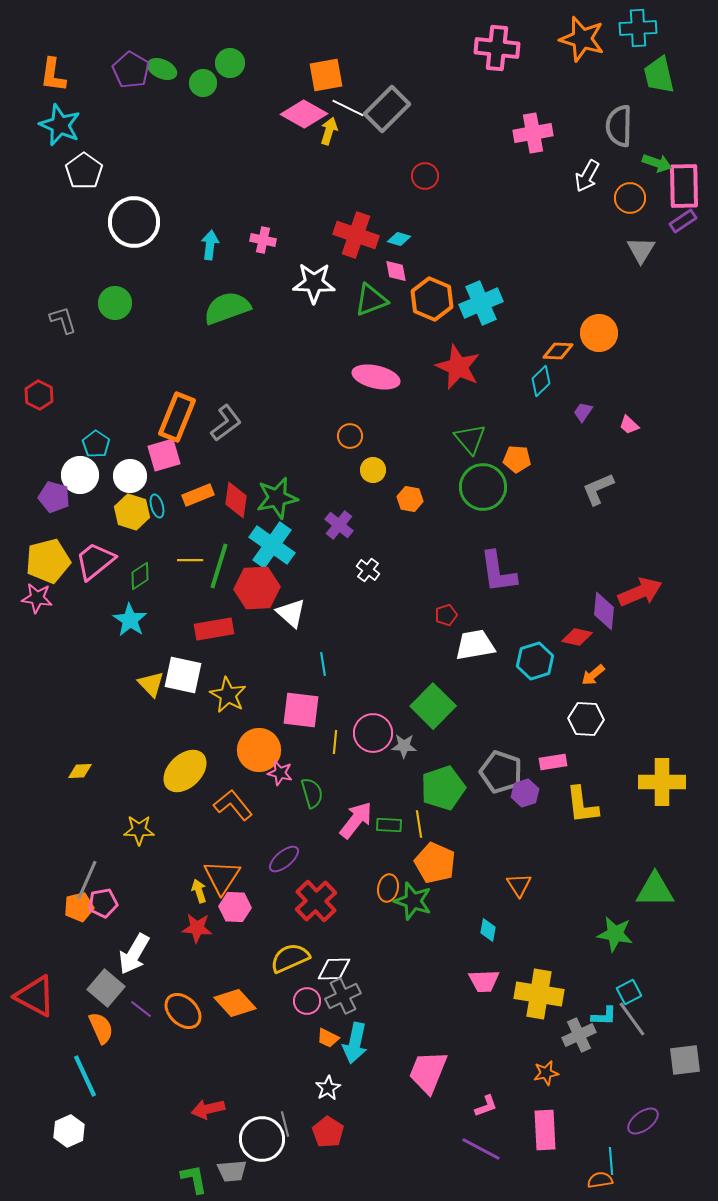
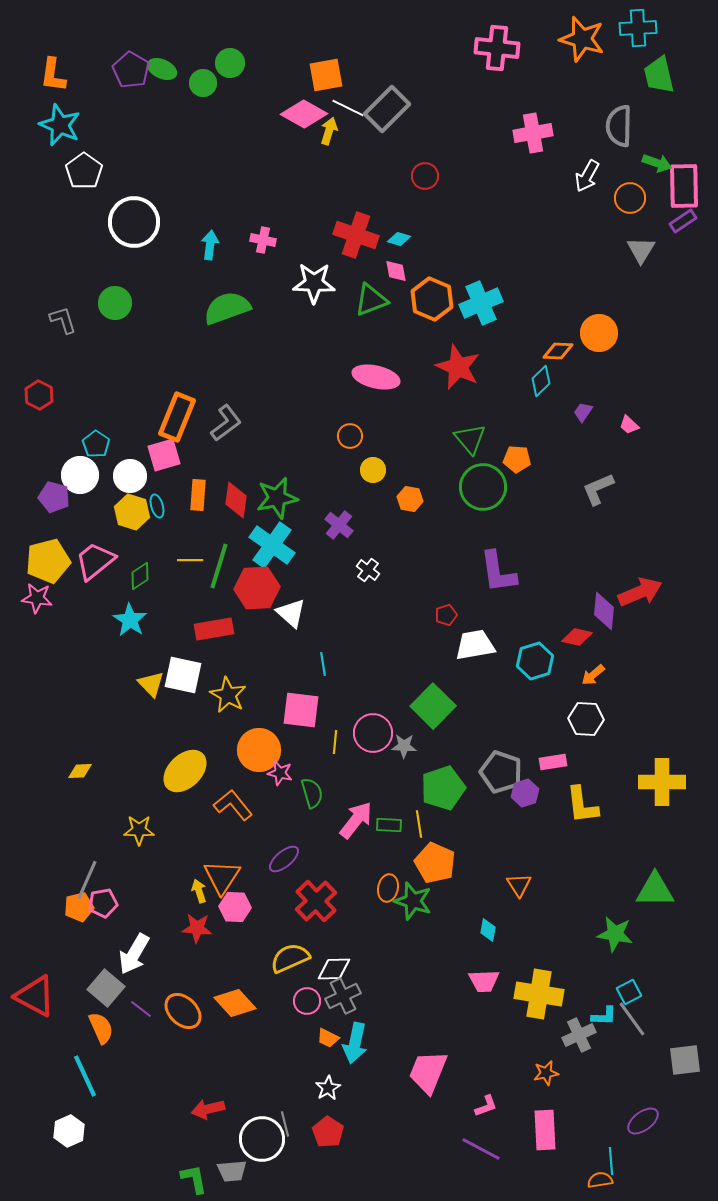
orange rectangle at (198, 495): rotated 64 degrees counterclockwise
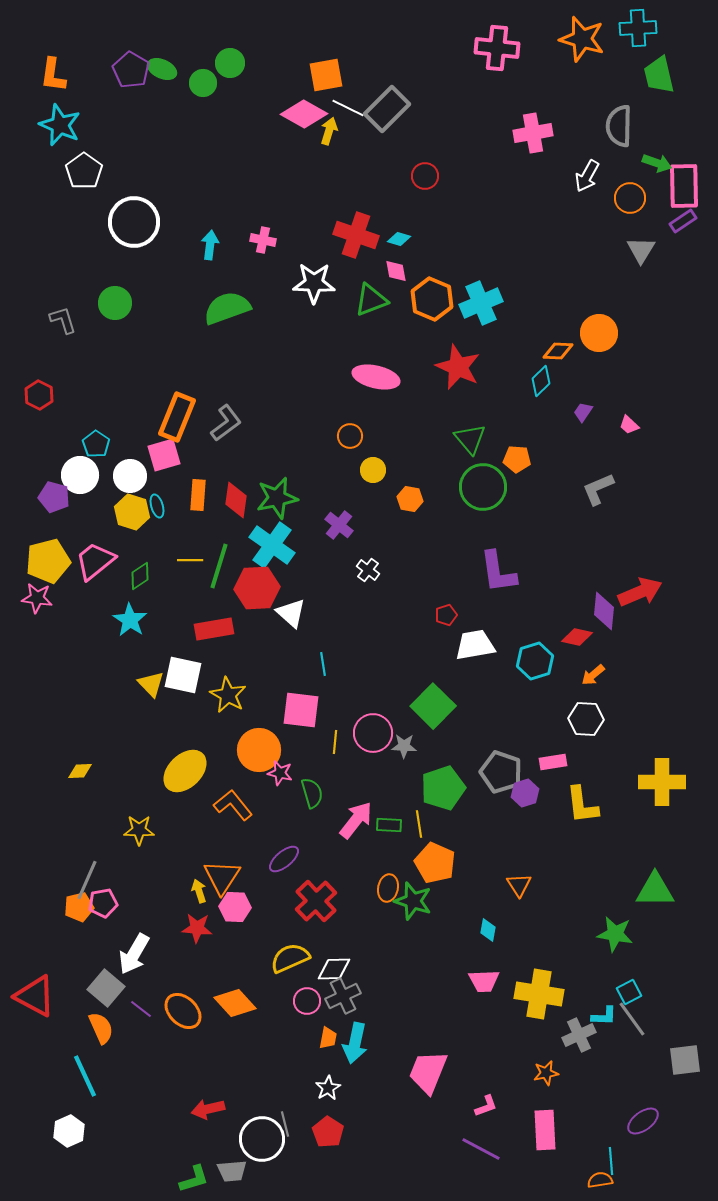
orange trapezoid at (328, 1038): rotated 105 degrees counterclockwise
green L-shape at (194, 1179): rotated 84 degrees clockwise
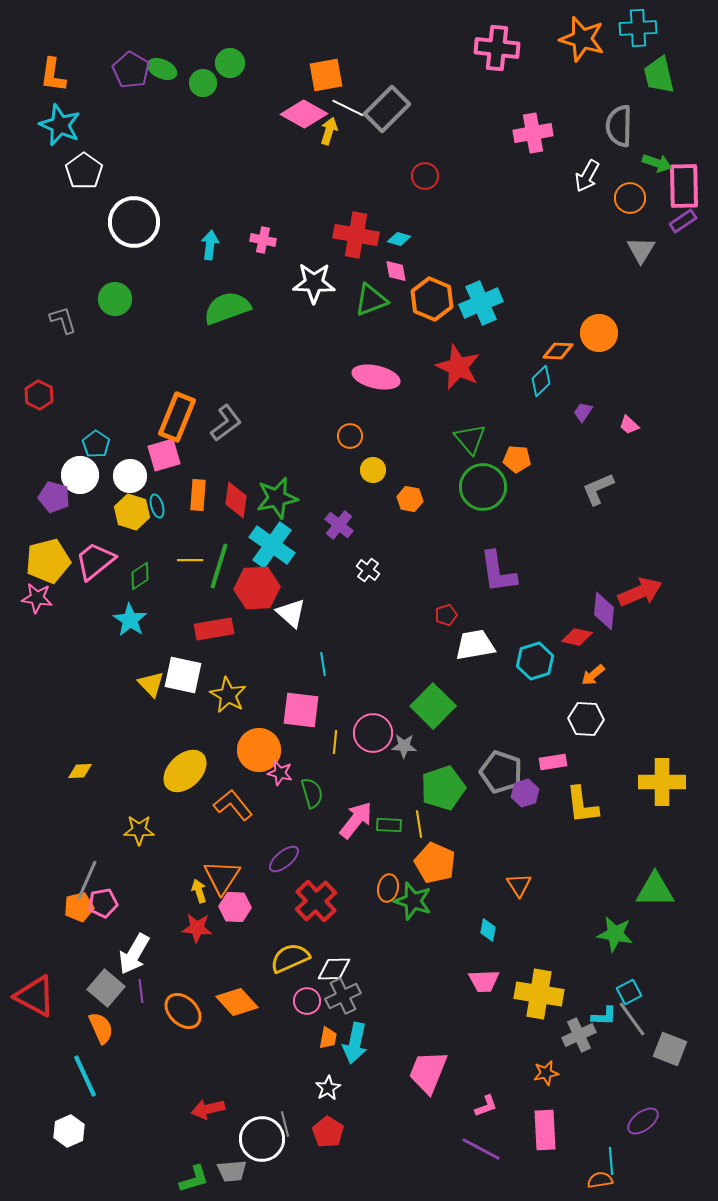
red cross at (356, 235): rotated 9 degrees counterclockwise
green circle at (115, 303): moved 4 px up
orange diamond at (235, 1003): moved 2 px right, 1 px up
purple line at (141, 1009): moved 18 px up; rotated 45 degrees clockwise
gray square at (685, 1060): moved 15 px left, 11 px up; rotated 28 degrees clockwise
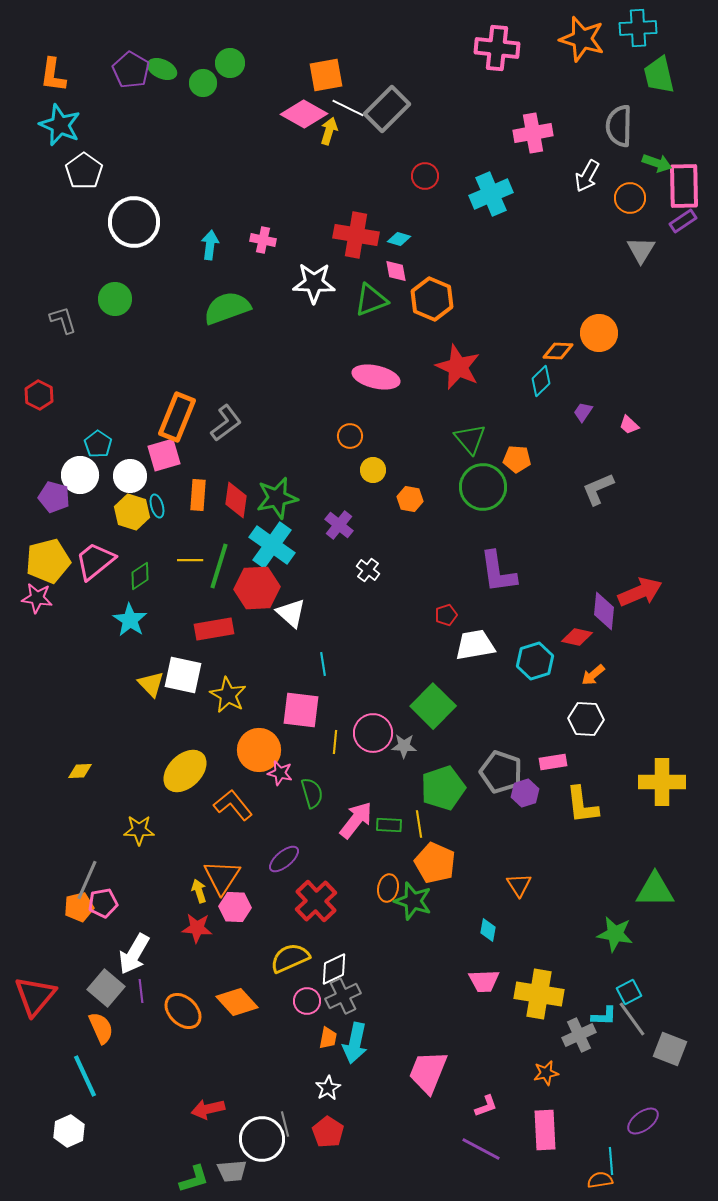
cyan cross at (481, 303): moved 10 px right, 109 px up
cyan pentagon at (96, 444): moved 2 px right
white diamond at (334, 969): rotated 24 degrees counterclockwise
red triangle at (35, 996): rotated 42 degrees clockwise
